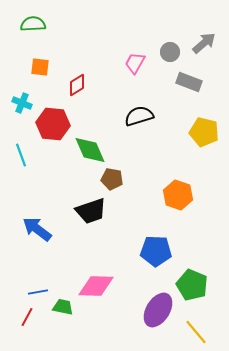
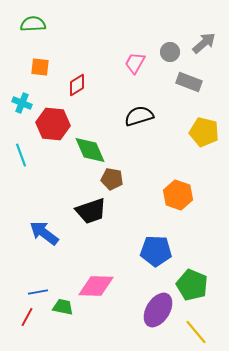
blue arrow: moved 7 px right, 4 px down
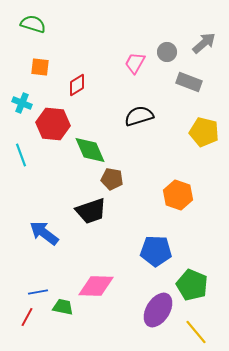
green semicircle: rotated 20 degrees clockwise
gray circle: moved 3 px left
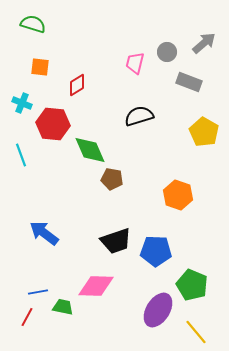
pink trapezoid: rotated 15 degrees counterclockwise
yellow pentagon: rotated 16 degrees clockwise
black trapezoid: moved 25 px right, 30 px down
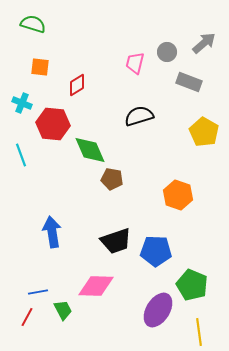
blue arrow: moved 8 px right, 1 px up; rotated 44 degrees clockwise
green trapezoid: moved 3 px down; rotated 50 degrees clockwise
yellow line: moved 3 px right; rotated 32 degrees clockwise
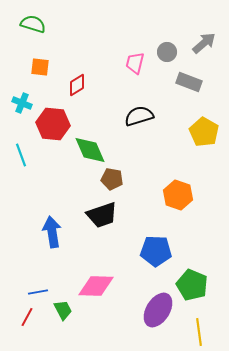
black trapezoid: moved 14 px left, 26 px up
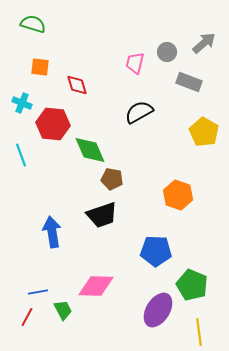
red diamond: rotated 75 degrees counterclockwise
black semicircle: moved 4 px up; rotated 12 degrees counterclockwise
